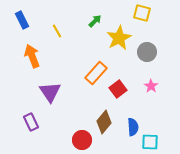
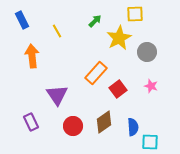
yellow square: moved 7 px left, 1 px down; rotated 18 degrees counterclockwise
orange arrow: rotated 15 degrees clockwise
pink star: rotated 16 degrees counterclockwise
purple triangle: moved 7 px right, 3 px down
brown diamond: rotated 15 degrees clockwise
red circle: moved 9 px left, 14 px up
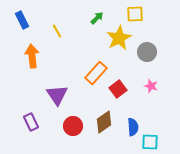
green arrow: moved 2 px right, 3 px up
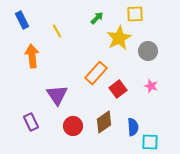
gray circle: moved 1 px right, 1 px up
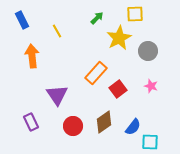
blue semicircle: rotated 42 degrees clockwise
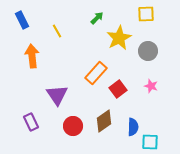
yellow square: moved 11 px right
brown diamond: moved 1 px up
blue semicircle: rotated 36 degrees counterclockwise
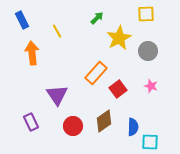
orange arrow: moved 3 px up
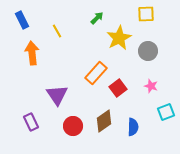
red square: moved 1 px up
cyan square: moved 16 px right, 30 px up; rotated 24 degrees counterclockwise
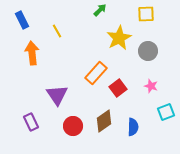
green arrow: moved 3 px right, 8 px up
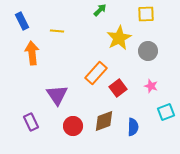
blue rectangle: moved 1 px down
yellow line: rotated 56 degrees counterclockwise
brown diamond: rotated 15 degrees clockwise
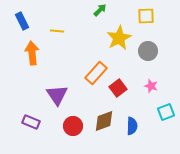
yellow square: moved 2 px down
purple rectangle: rotated 42 degrees counterclockwise
blue semicircle: moved 1 px left, 1 px up
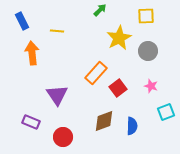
red circle: moved 10 px left, 11 px down
